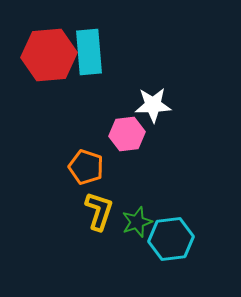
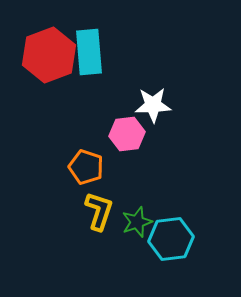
red hexagon: rotated 16 degrees counterclockwise
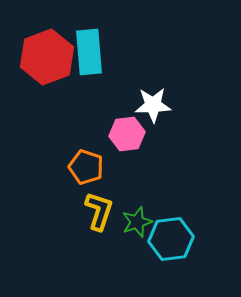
red hexagon: moved 2 px left, 2 px down
